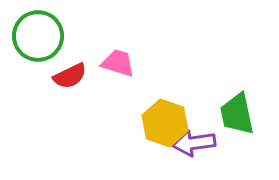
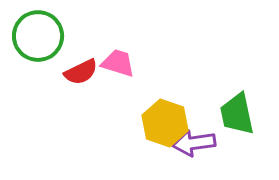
red semicircle: moved 11 px right, 4 px up
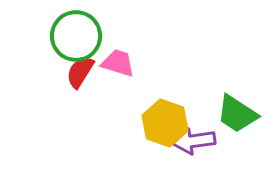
green circle: moved 38 px right
red semicircle: moved 1 px left; rotated 148 degrees clockwise
green trapezoid: rotated 45 degrees counterclockwise
purple arrow: moved 2 px up
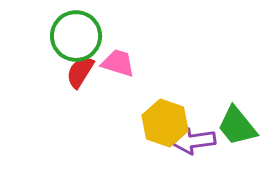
green trapezoid: moved 12 px down; rotated 18 degrees clockwise
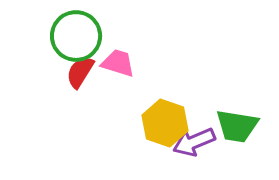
green trapezoid: rotated 42 degrees counterclockwise
purple arrow: moved 1 px down; rotated 15 degrees counterclockwise
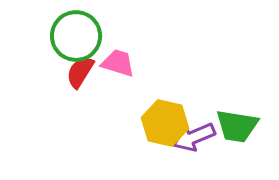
yellow hexagon: rotated 6 degrees counterclockwise
purple arrow: moved 5 px up
